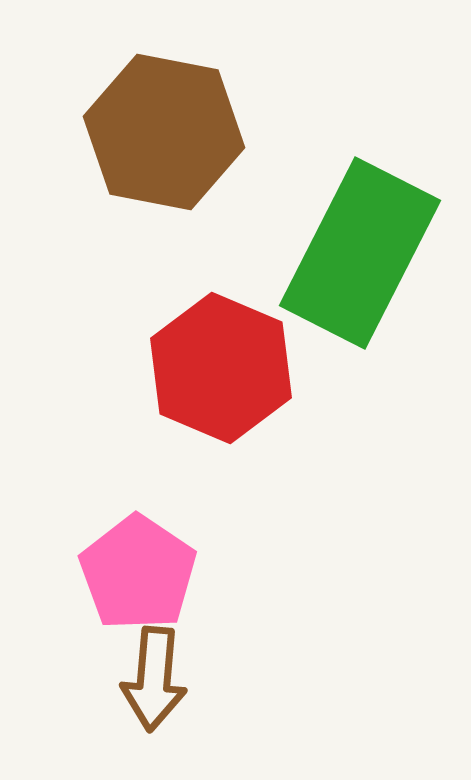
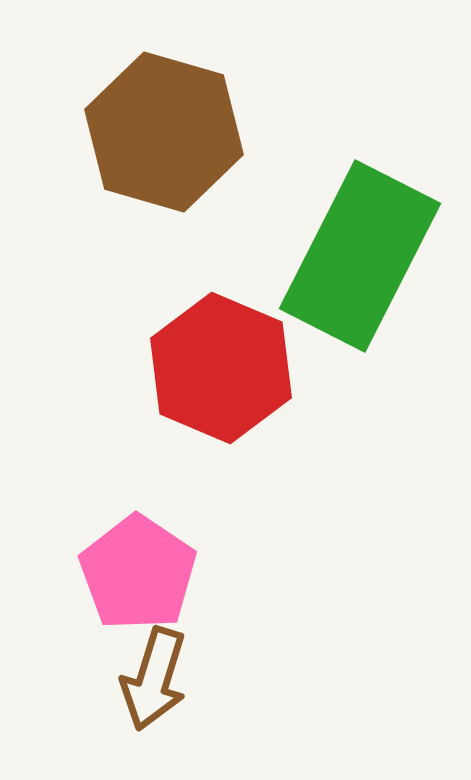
brown hexagon: rotated 5 degrees clockwise
green rectangle: moved 3 px down
brown arrow: rotated 12 degrees clockwise
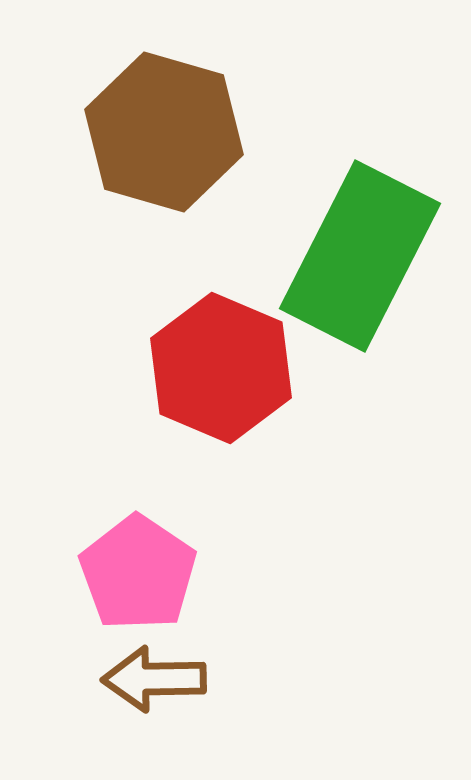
brown arrow: rotated 72 degrees clockwise
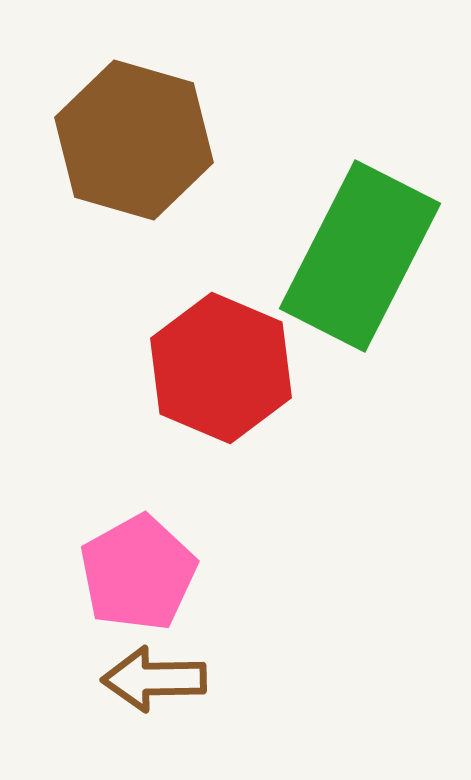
brown hexagon: moved 30 px left, 8 px down
pink pentagon: rotated 9 degrees clockwise
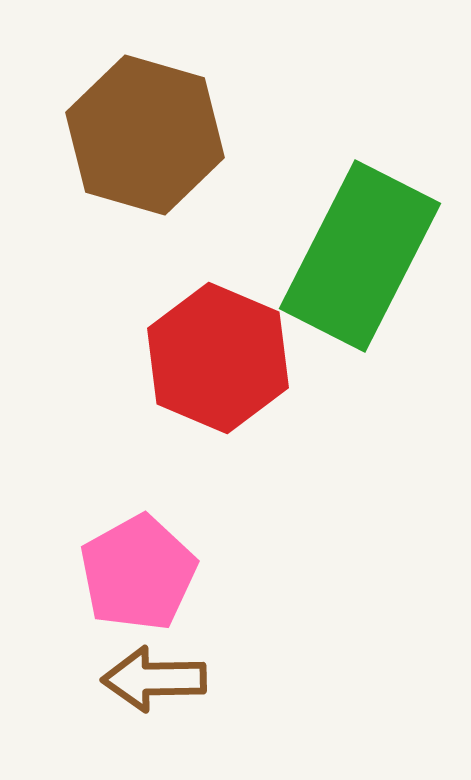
brown hexagon: moved 11 px right, 5 px up
red hexagon: moved 3 px left, 10 px up
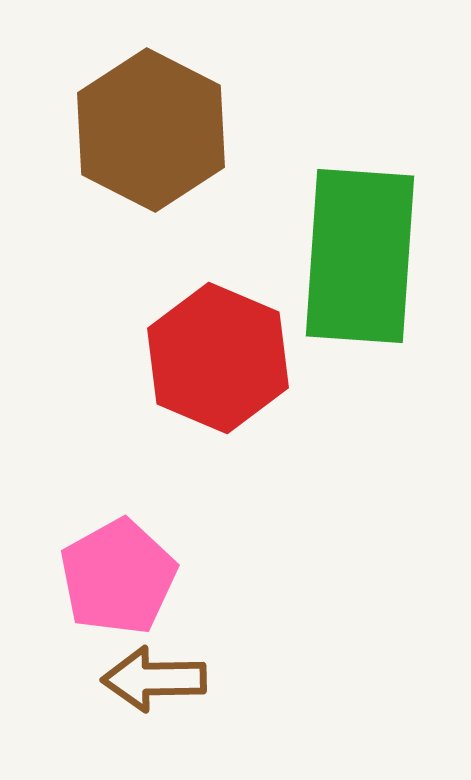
brown hexagon: moved 6 px right, 5 px up; rotated 11 degrees clockwise
green rectangle: rotated 23 degrees counterclockwise
pink pentagon: moved 20 px left, 4 px down
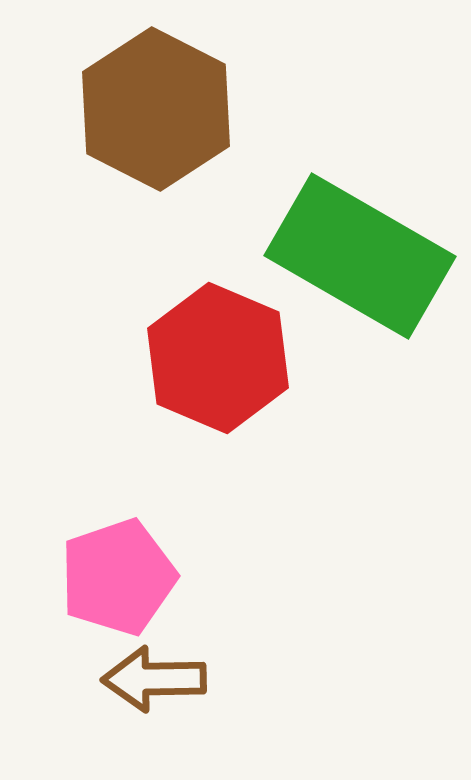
brown hexagon: moved 5 px right, 21 px up
green rectangle: rotated 64 degrees counterclockwise
pink pentagon: rotated 10 degrees clockwise
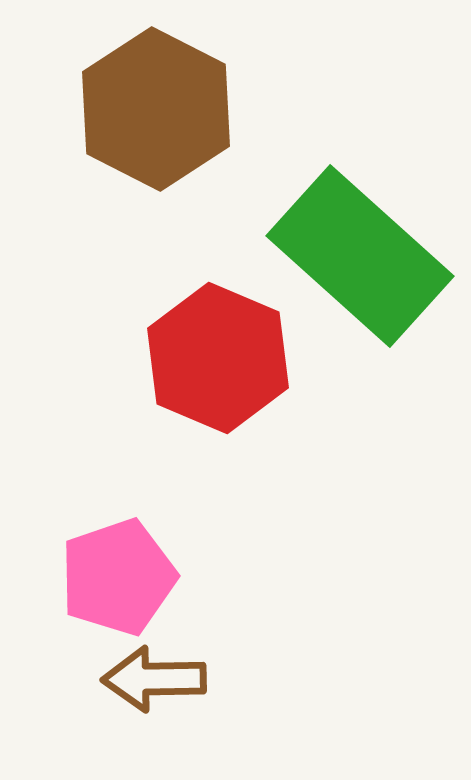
green rectangle: rotated 12 degrees clockwise
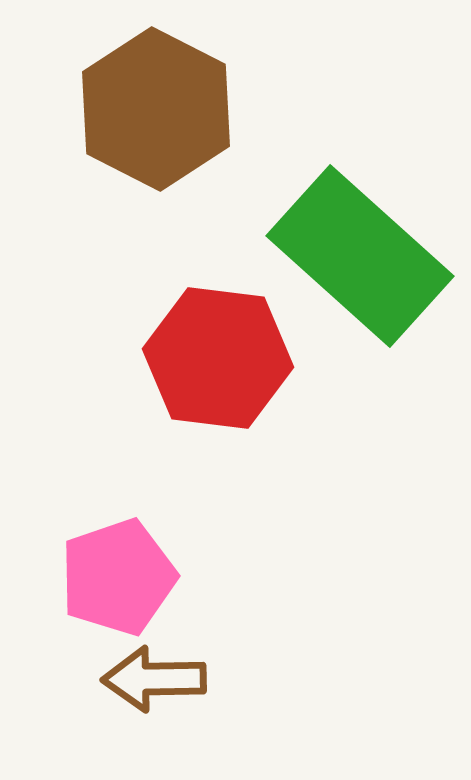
red hexagon: rotated 16 degrees counterclockwise
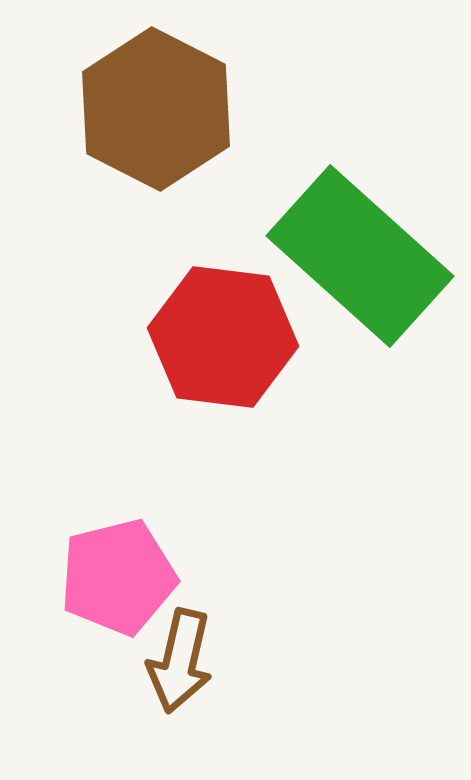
red hexagon: moved 5 px right, 21 px up
pink pentagon: rotated 5 degrees clockwise
brown arrow: moved 26 px right, 18 px up; rotated 76 degrees counterclockwise
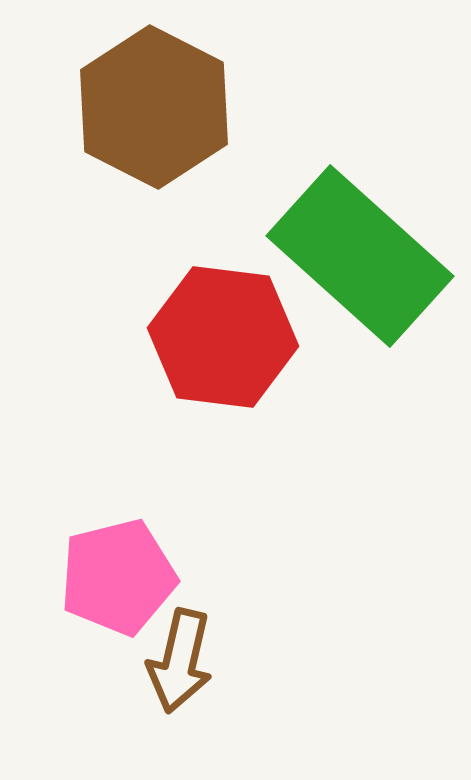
brown hexagon: moved 2 px left, 2 px up
